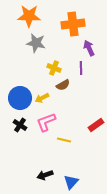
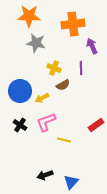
purple arrow: moved 3 px right, 2 px up
blue circle: moved 7 px up
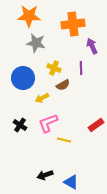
blue circle: moved 3 px right, 13 px up
pink L-shape: moved 2 px right, 1 px down
blue triangle: rotated 42 degrees counterclockwise
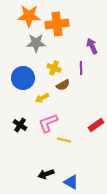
orange cross: moved 16 px left
gray star: rotated 12 degrees counterclockwise
black arrow: moved 1 px right, 1 px up
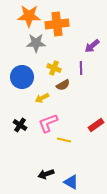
purple arrow: rotated 105 degrees counterclockwise
blue circle: moved 1 px left, 1 px up
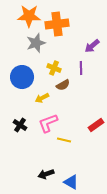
gray star: rotated 18 degrees counterclockwise
